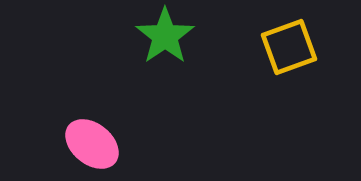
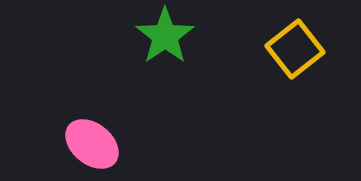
yellow square: moved 6 px right, 2 px down; rotated 18 degrees counterclockwise
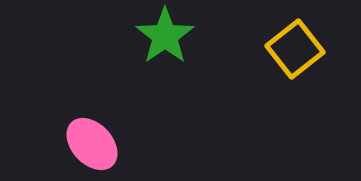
pink ellipse: rotated 8 degrees clockwise
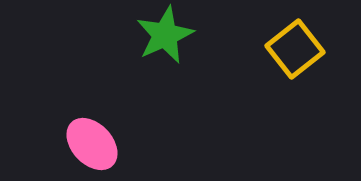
green star: moved 1 px up; rotated 10 degrees clockwise
